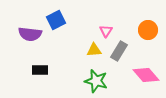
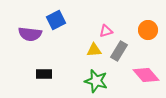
pink triangle: rotated 40 degrees clockwise
black rectangle: moved 4 px right, 4 px down
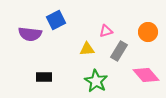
orange circle: moved 2 px down
yellow triangle: moved 7 px left, 1 px up
black rectangle: moved 3 px down
green star: rotated 15 degrees clockwise
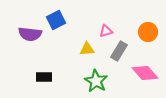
pink diamond: moved 1 px left, 2 px up
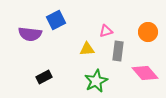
gray rectangle: moved 1 px left; rotated 24 degrees counterclockwise
black rectangle: rotated 28 degrees counterclockwise
green star: rotated 15 degrees clockwise
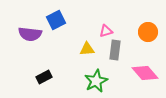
gray rectangle: moved 3 px left, 1 px up
